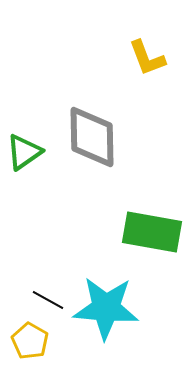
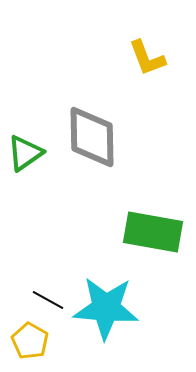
green triangle: moved 1 px right, 1 px down
green rectangle: moved 1 px right
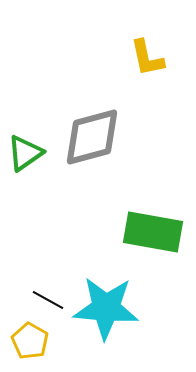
yellow L-shape: rotated 9 degrees clockwise
gray diamond: rotated 76 degrees clockwise
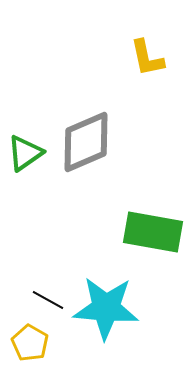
gray diamond: moved 6 px left, 5 px down; rotated 8 degrees counterclockwise
yellow pentagon: moved 2 px down
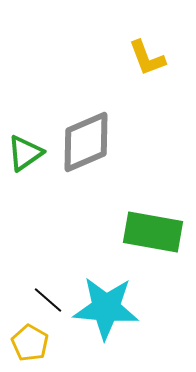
yellow L-shape: rotated 9 degrees counterclockwise
black line: rotated 12 degrees clockwise
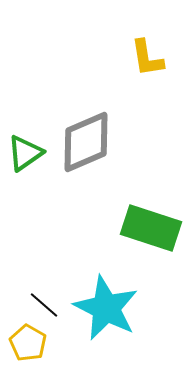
yellow L-shape: rotated 12 degrees clockwise
green rectangle: moved 2 px left, 4 px up; rotated 8 degrees clockwise
black line: moved 4 px left, 5 px down
cyan star: rotated 22 degrees clockwise
yellow pentagon: moved 2 px left
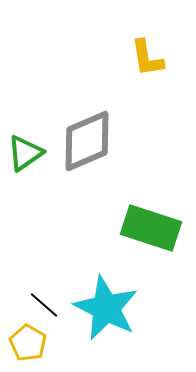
gray diamond: moved 1 px right, 1 px up
